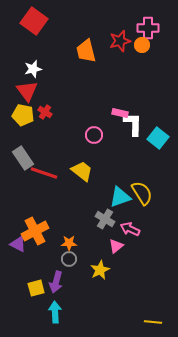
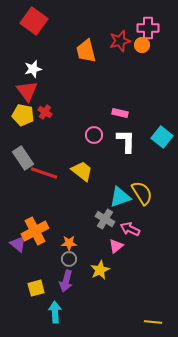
white L-shape: moved 7 px left, 17 px down
cyan square: moved 4 px right, 1 px up
purple triangle: rotated 12 degrees clockwise
purple arrow: moved 10 px right, 1 px up
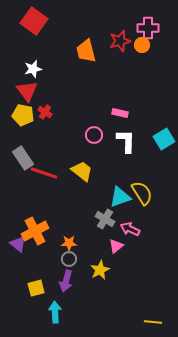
cyan square: moved 2 px right, 2 px down; rotated 20 degrees clockwise
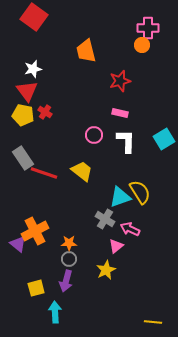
red square: moved 4 px up
red star: moved 40 px down
yellow semicircle: moved 2 px left, 1 px up
yellow star: moved 6 px right
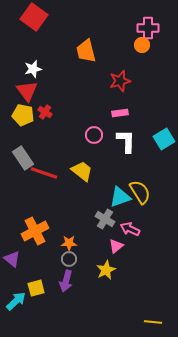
pink rectangle: rotated 21 degrees counterclockwise
purple triangle: moved 6 px left, 15 px down
cyan arrow: moved 39 px left, 11 px up; rotated 50 degrees clockwise
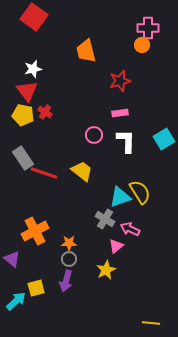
yellow line: moved 2 px left, 1 px down
